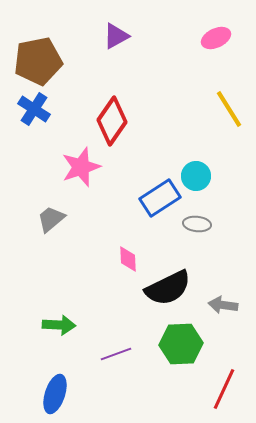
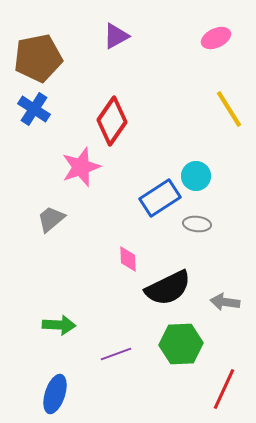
brown pentagon: moved 3 px up
gray arrow: moved 2 px right, 3 px up
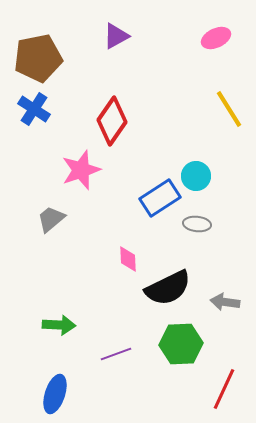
pink star: moved 3 px down
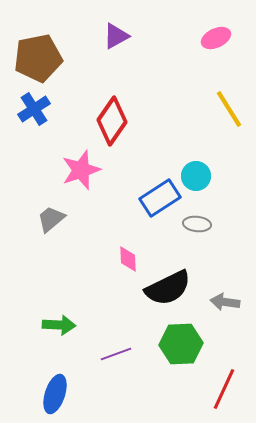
blue cross: rotated 24 degrees clockwise
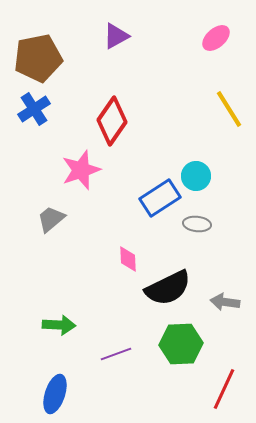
pink ellipse: rotated 16 degrees counterclockwise
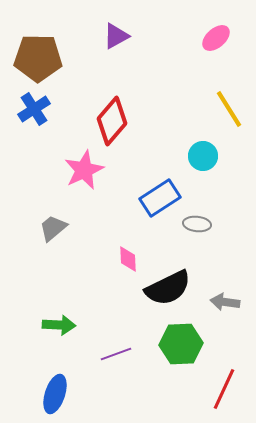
brown pentagon: rotated 12 degrees clockwise
red diamond: rotated 6 degrees clockwise
pink star: moved 3 px right; rotated 6 degrees counterclockwise
cyan circle: moved 7 px right, 20 px up
gray trapezoid: moved 2 px right, 9 px down
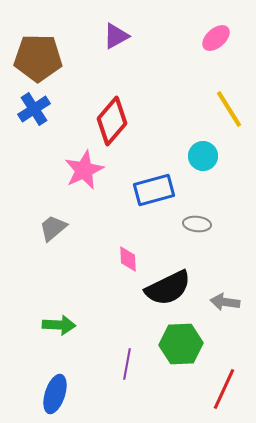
blue rectangle: moved 6 px left, 8 px up; rotated 18 degrees clockwise
purple line: moved 11 px right, 10 px down; rotated 60 degrees counterclockwise
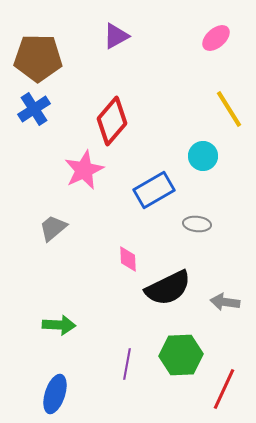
blue rectangle: rotated 15 degrees counterclockwise
green hexagon: moved 11 px down
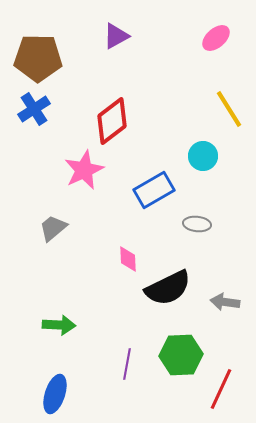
red diamond: rotated 12 degrees clockwise
red line: moved 3 px left
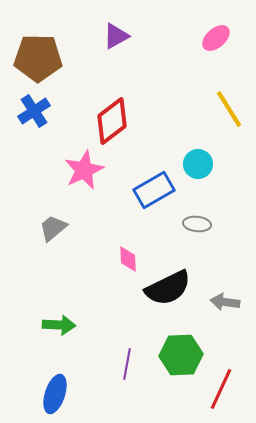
blue cross: moved 2 px down
cyan circle: moved 5 px left, 8 px down
